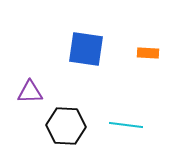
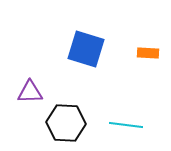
blue square: rotated 9 degrees clockwise
black hexagon: moved 3 px up
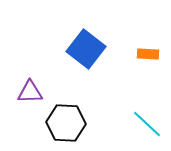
blue square: rotated 21 degrees clockwise
orange rectangle: moved 1 px down
cyan line: moved 21 px right, 1 px up; rotated 36 degrees clockwise
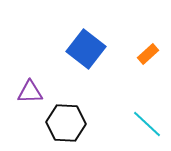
orange rectangle: rotated 45 degrees counterclockwise
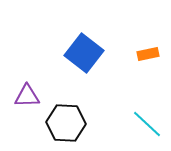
blue square: moved 2 px left, 4 px down
orange rectangle: rotated 30 degrees clockwise
purple triangle: moved 3 px left, 4 px down
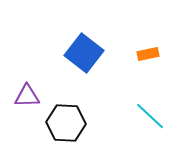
cyan line: moved 3 px right, 8 px up
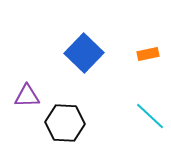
blue square: rotated 6 degrees clockwise
black hexagon: moved 1 px left
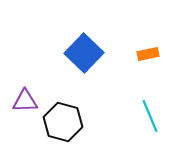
purple triangle: moved 2 px left, 5 px down
cyan line: rotated 24 degrees clockwise
black hexagon: moved 2 px left, 1 px up; rotated 12 degrees clockwise
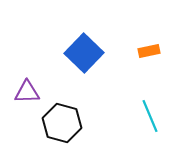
orange rectangle: moved 1 px right, 3 px up
purple triangle: moved 2 px right, 9 px up
black hexagon: moved 1 px left, 1 px down
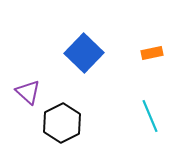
orange rectangle: moved 3 px right, 2 px down
purple triangle: moved 1 px right; rotated 44 degrees clockwise
black hexagon: rotated 18 degrees clockwise
